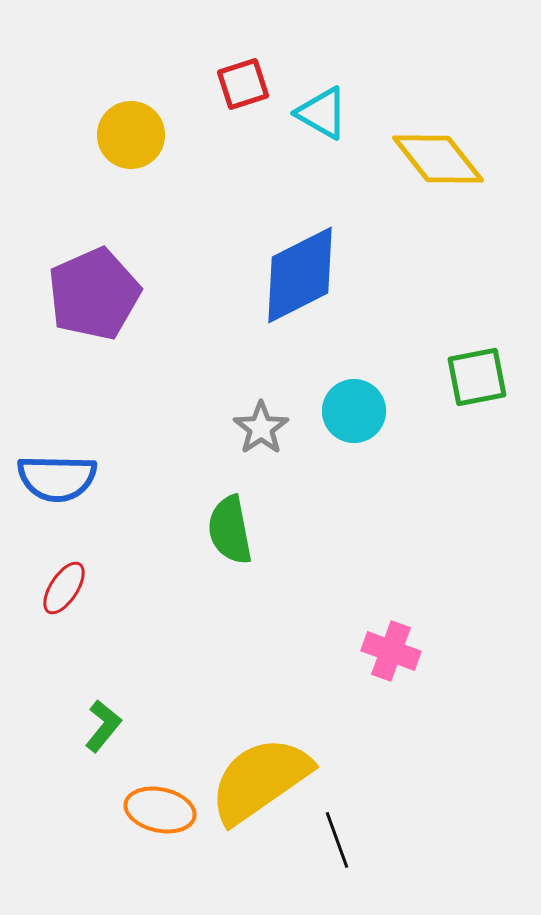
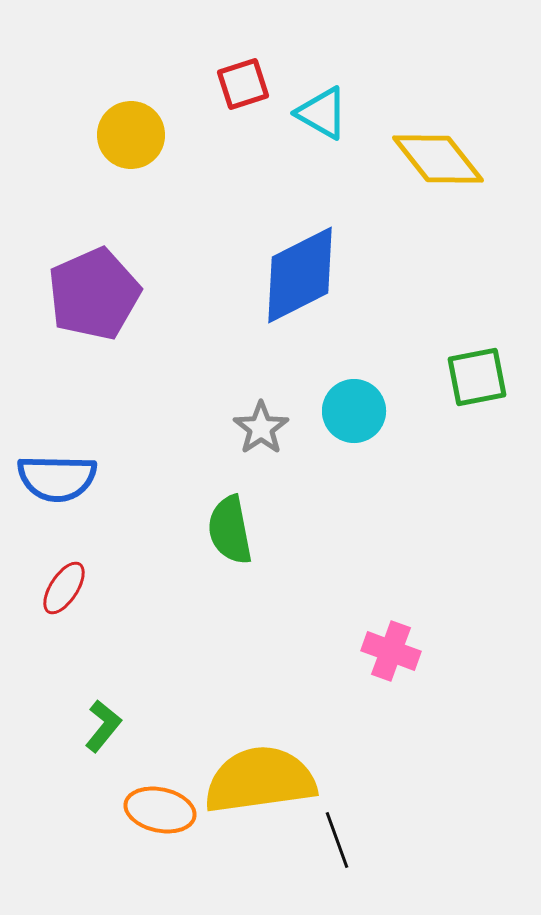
yellow semicircle: rotated 27 degrees clockwise
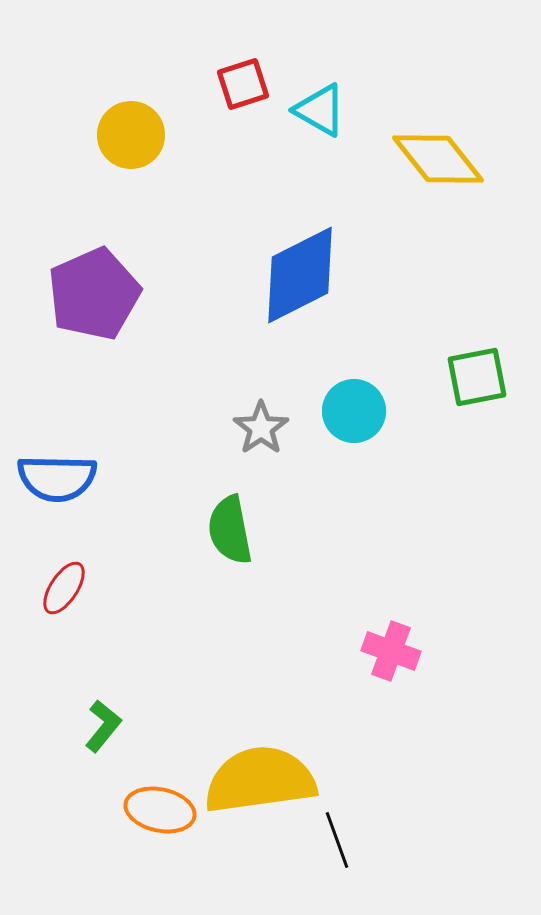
cyan triangle: moved 2 px left, 3 px up
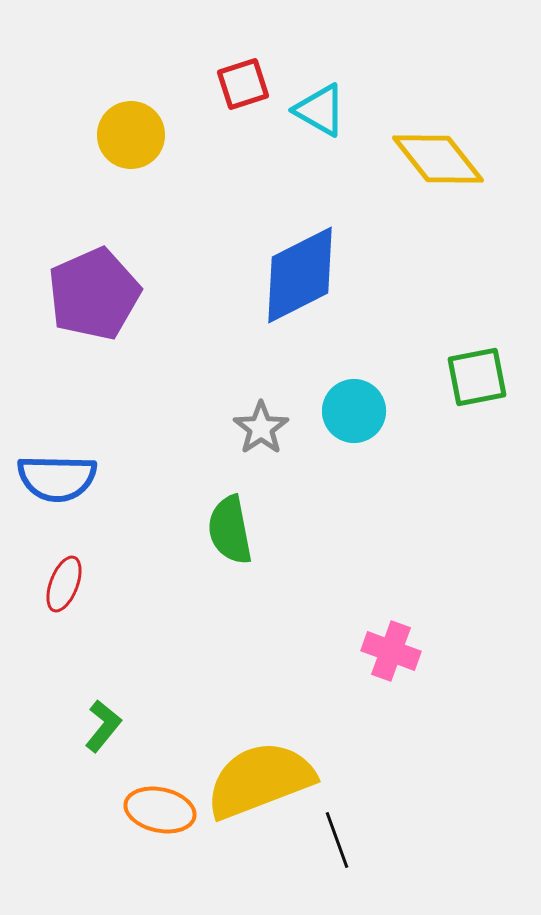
red ellipse: moved 4 px up; rotated 12 degrees counterclockwise
yellow semicircle: rotated 13 degrees counterclockwise
